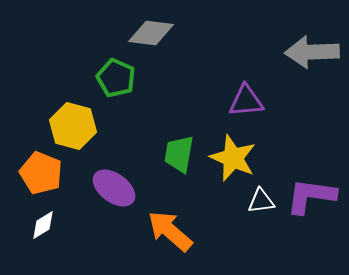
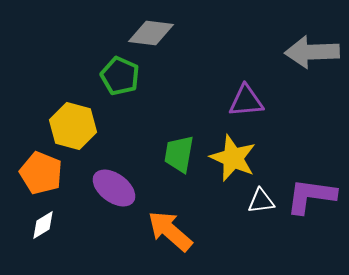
green pentagon: moved 4 px right, 2 px up
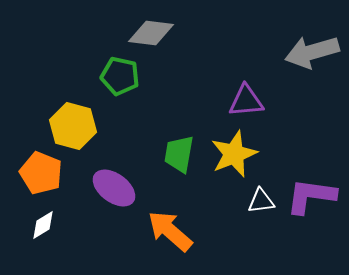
gray arrow: rotated 14 degrees counterclockwise
green pentagon: rotated 12 degrees counterclockwise
yellow star: moved 1 px right, 4 px up; rotated 27 degrees clockwise
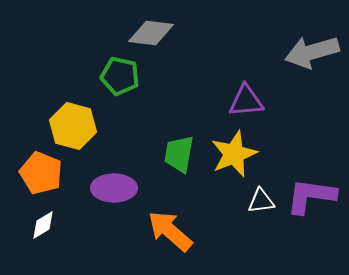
purple ellipse: rotated 36 degrees counterclockwise
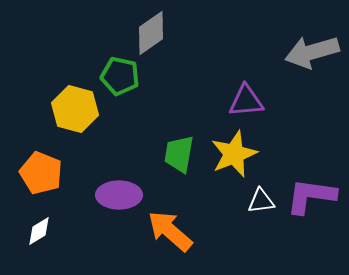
gray diamond: rotated 42 degrees counterclockwise
yellow hexagon: moved 2 px right, 17 px up
purple ellipse: moved 5 px right, 7 px down
white diamond: moved 4 px left, 6 px down
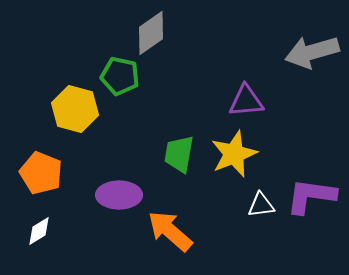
white triangle: moved 4 px down
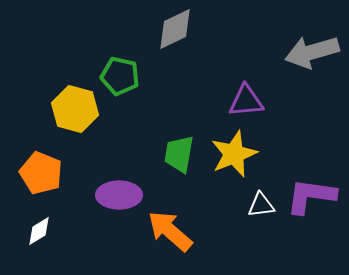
gray diamond: moved 24 px right, 4 px up; rotated 9 degrees clockwise
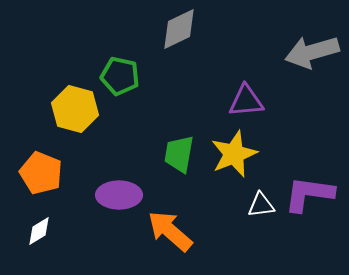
gray diamond: moved 4 px right
purple L-shape: moved 2 px left, 2 px up
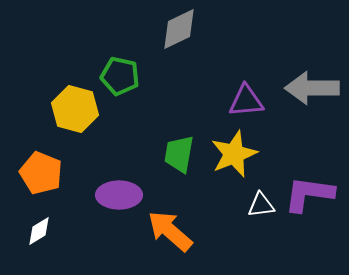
gray arrow: moved 36 px down; rotated 16 degrees clockwise
